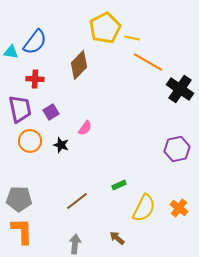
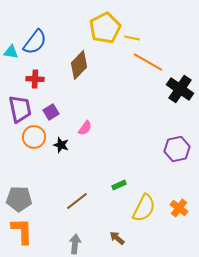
orange circle: moved 4 px right, 4 px up
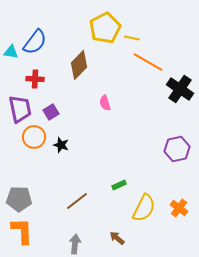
pink semicircle: moved 20 px right, 25 px up; rotated 126 degrees clockwise
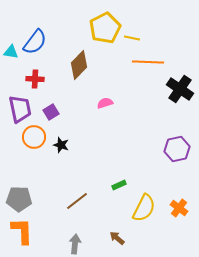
orange line: rotated 28 degrees counterclockwise
pink semicircle: rotated 91 degrees clockwise
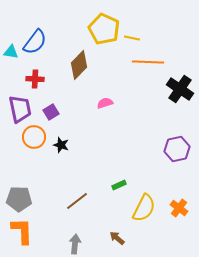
yellow pentagon: moved 1 px left, 1 px down; rotated 20 degrees counterclockwise
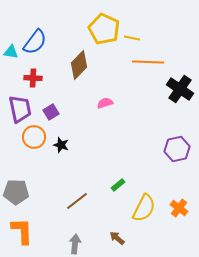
red cross: moved 2 px left, 1 px up
green rectangle: moved 1 px left; rotated 16 degrees counterclockwise
gray pentagon: moved 3 px left, 7 px up
